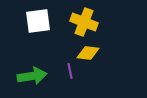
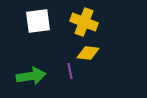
green arrow: moved 1 px left
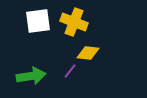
yellow cross: moved 10 px left
purple line: rotated 49 degrees clockwise
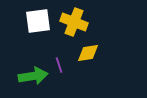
yellow diamond: rotated 15 degrees counterclockwise
purple line: moved 11 px left, 6 px up; rotated 56 degrees counterclockwise
green arrow: moved 2 px right
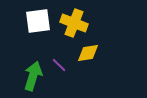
yellow cross: moved 1 px down
purple line: rotated 28 degrees counterclockwise
green arrow: rotated 64 degrees counterclockwise
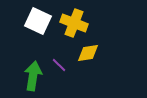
white square: rotated 32 degrees clockwise
green arrow: rotated 8 degrees counterclockwise
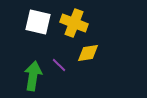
white square: moved 1 px down; rotated 12 degrees counterclockwise
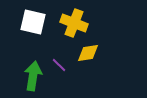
white square: moved 5 px left
